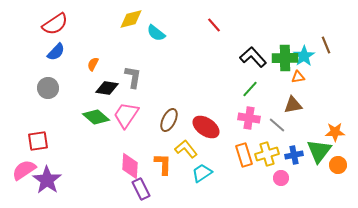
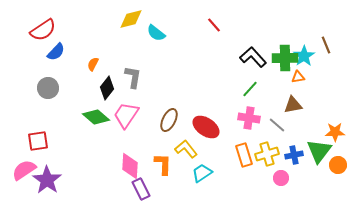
red semicircle: moved 12 px left, 6 px down
black diamond: rotated 60 degrees counterclockwise
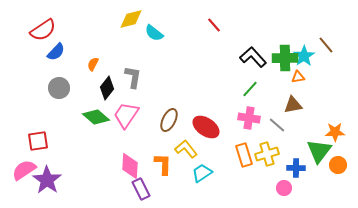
cyan semicircle: moved 2 px left
brown line: rotated 18 degrees counterclockwise
gray circle: moved 11 px right
blue cross: moved 2 px right, 13 px down; rotated 12 degrees clockwise
pink circle: moved 3 px right, 10 px down
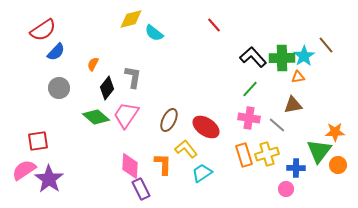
green cross: moved 3 px left
purple star: moved 2 px right, 1 px up
pink circle: moved 2 px right, 1 px down
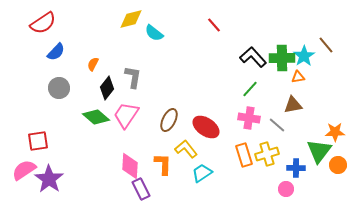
red semicircle: moved 7 px up
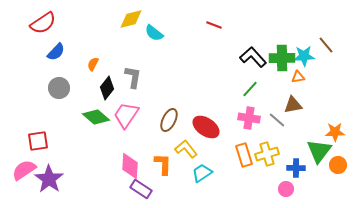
red line: rotated 28 degrees counterclockwise
cyan star: rotated 30 degrees clockwise
gray line: moved 5 px up
purple rectangle: rotated 30 degrees counterclockwise
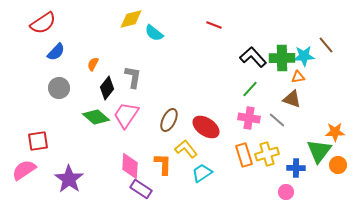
brown triangle: moved 1 px left, 6 px up; rotated 30 degrees clockwise
purple star: moved 20 px right
pink circle: moved 3 px down
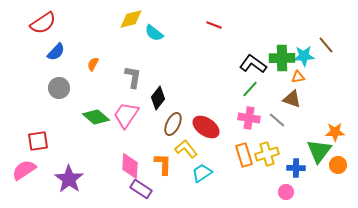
black L-shape: moved 7 px down; rotated 12 degrees counterclockwise
black diamond: moved 51 px right, 10 px down
brown ellipse: moved 4 px right, 4 px down
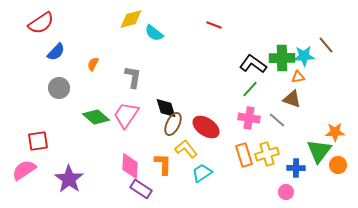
red semicircle: moved 2 px left
black diamond: moved 8 px right, 10 px down; rotated 55 degrees counterclockwise
